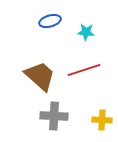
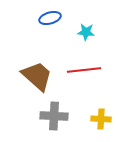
blue ellipse: moved 3 px up
red line: rotated 12 degrees clockwise
brown trapezoid: moved 3 px left
yellow cross: moved 1 px left, 1 px up
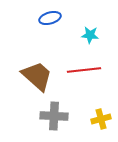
cyan star: moved 4 px right, 3 px down
yellow cross: rotated 18 degrees counterclockwise
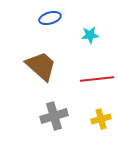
cyan star: rotated 12 degrees counterclockwise
red line: moved 13 px right, 9 px down
brown trapezoid: moved 4 px right, 10 px up
gray cross: rotated 20 degrees counterclockwise
